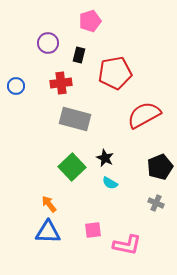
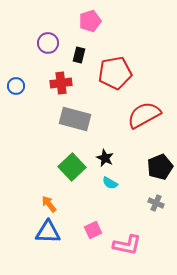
pink square: rotated 18 degrees counterclockwise
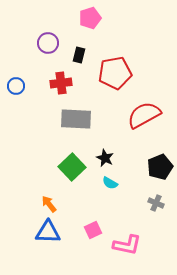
pink pentagon: moved 3 px up
gray rectangle: moved 1 px right; rotated 12 degrees counterclockwise
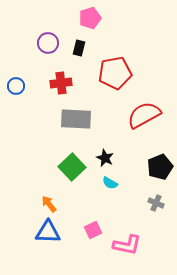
black rectangle: moved 7 px up
